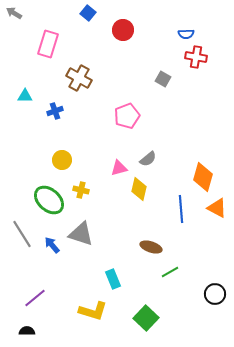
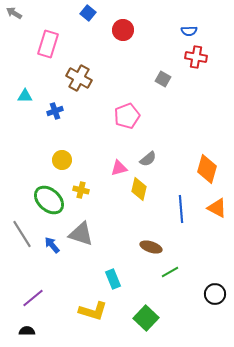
blue semicircle: moved 3 px right, 3 px up
orange diamond: moved 4 px right, 8 px up
purple line: moved 2 px left
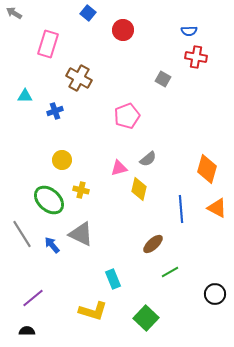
gray triangle: rotated 8 degrees clockwise
brown ellipse: moved 2 px right, 3 px up; rotated 60 degrees counterclockwise
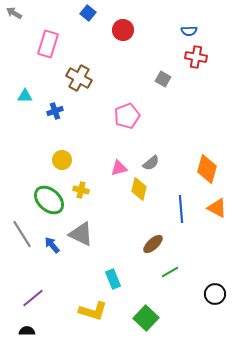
gray semicircle: moved 3 px right, 4 px down
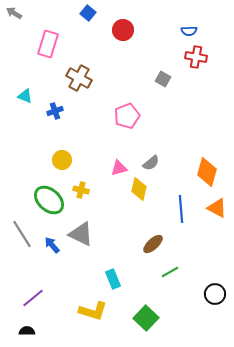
cyan triangle: rotated 21 degrees clockwise
orange diamond: moved 3 px down
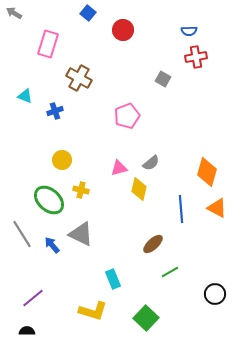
red cross: rotated 20 degrees counterclockwise
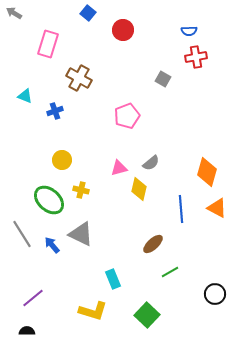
green square: moved 1 px right, 3 px up
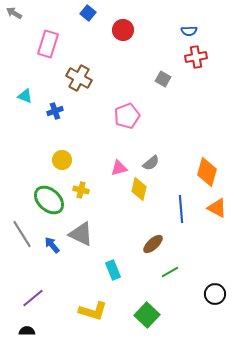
cyan rectangle: moved 9 px up
